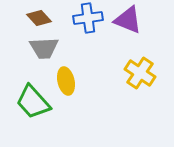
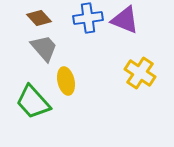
purple triangle: moved 3 px left
gray trapezoid: rotated 128 degrees counterclockwise
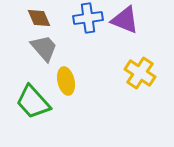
brown diamond: rotated 20 degrees clockwise
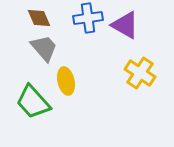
purple triangle: moved 5 px down; rotated 8 degrees clockwise
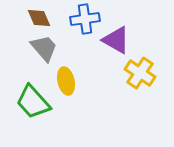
blue cross: moved 3 px left, 1 px down
purple triangle: moved 9 px left, 15 px down
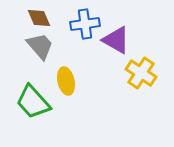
blue cross: moved 5 px down
gray trapezoid: moved 4 px left, 2 px up
yellow cross: moved 1 px right
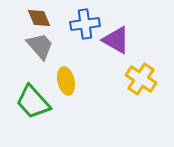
yellow cross: moved 6 px down
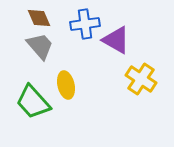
yellow ellipse: moved 4 px down
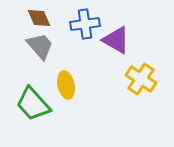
green trapezoid: moved 2 px down
